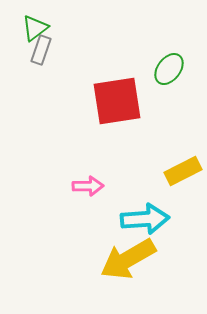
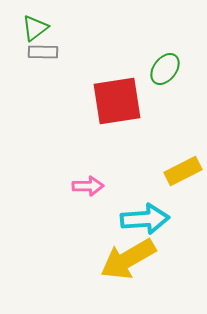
gray rectangle: moved 2 px right, 2 px down; rotated 72 degrees clockwise
green ellipse: moved 4 px left
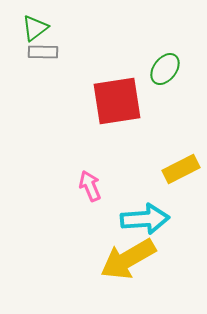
yellow rectangle: moved 2 px left, 2 px up
pink arrow: moved 2 px right; rotated 112 degrees counterclockwise
